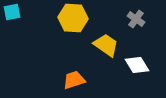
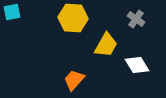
yellow trapezoid: rotated 84 degrees clockwise
orange trapezoid: rotated 30 degrees counterclockwise
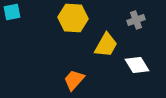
gray cross: moved 1 px down; rotated 36 degrees clockwise
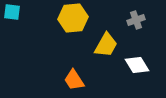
cyan square: rotated 18 degrees clockwise
yellow hexagon: rotated 8 degrees counterclockwise
orange trapezoid: rotated 75 degrees counterclockwise
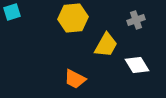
cyan square: rotated 24 degrees counterclockwise
orange trapezoid: moved 1 px right, 1 px up; rotated 30 degrees counterclockwise
